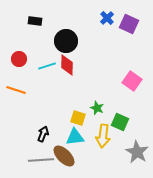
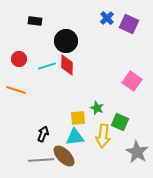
yellow square: rotated 21 degrees counterclockwise
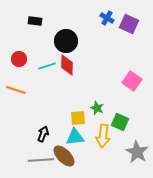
blue cross: rotated 16 degrees counterclockwise
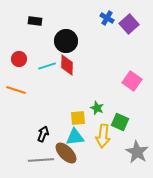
purple square: rotated 24 degrees clockwise
brown ellipse: moved 2 px right, 3 px up
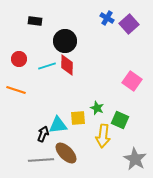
black circle: moved 1 px left
green square: moved 2 px up
cyan triangle: moved 17 px left, 12 px up
gray star: moved 2 px left, 7 px down
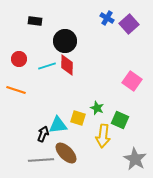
yellow square: rotated 21 degrees clockwise
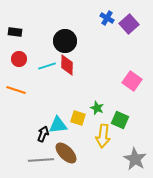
black rectangle: moved 20 px left, 11 px down
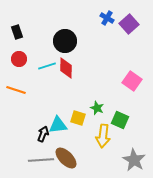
black rectangle: moved 2 px right; rotated 64 degrees clockwise
red diamond: moved 1 px left, 3 px down
brown ellipse: moved 5 px down
gray star: moved 1 px left, 1 px down
